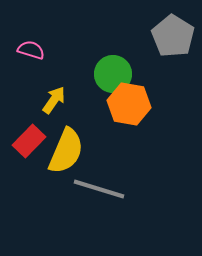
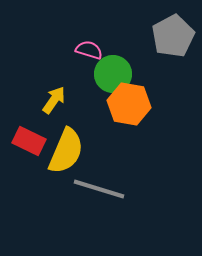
gray pentagon: rotated 12 degrees clockwise
pink semicircle: moved 58 px right
red rectangle: rotated 72 degrees clockwise
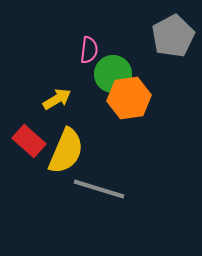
pink semicircle: rotated 80 degrees clockwise
yellow arrow: moved 3 px right, 1 px up; rotated 24 degrees clockwise
orange hexagon: moved 6 px up; rotated 18 degrees counterclockwise
red rectangle: rotated 16 degrees clockwise
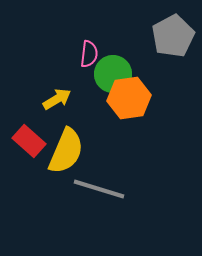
pink semicircle: moved 4 px down
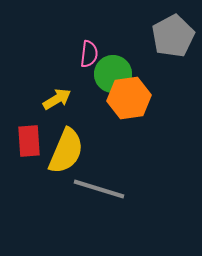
red rectangle: rotated 44 degrees clockwise
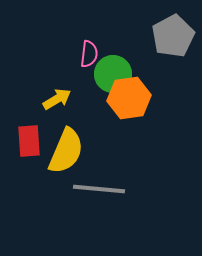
gray line: rotated 12 degrees counterclockwise
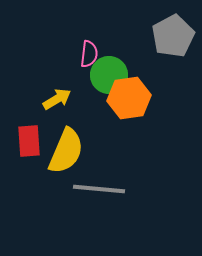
green circle: moved 4 px left, 1 px down
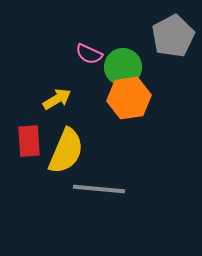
pink semicircle: rotated 108 degrees clockwise
green circle: moved 14 px right, 8 px up
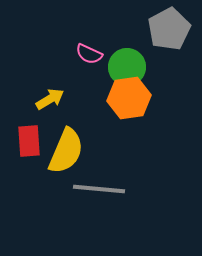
gray pentagon: moved 4 px left, 7 px up
green circle: moved 4 px right
yellow arrow: moved 7 px left
